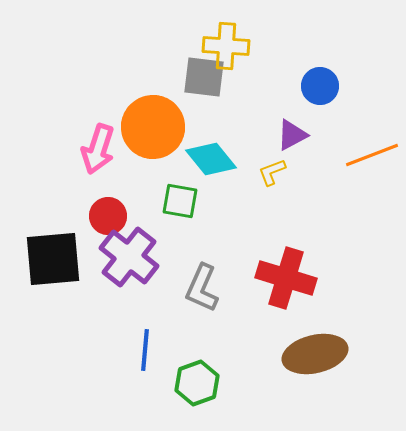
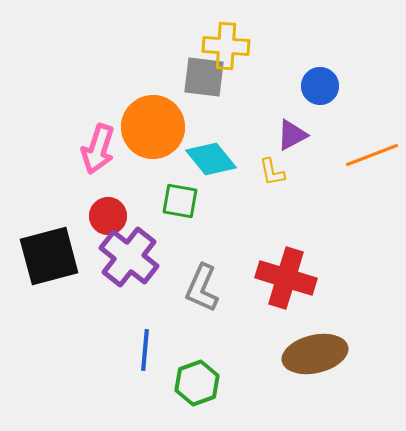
yellow L-shape: rotated 80 degrees counterclockwise
black square: moved 4 px left, 3 px up; rotated 10 degrees counterclockwise
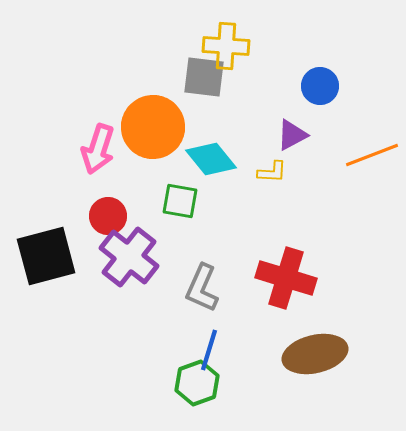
yellow L-shape: rotated 76 degrees counterclockwise
black square: moved 3 px left
blue line: moved 64 px right; rotated 12 degrees clockwise
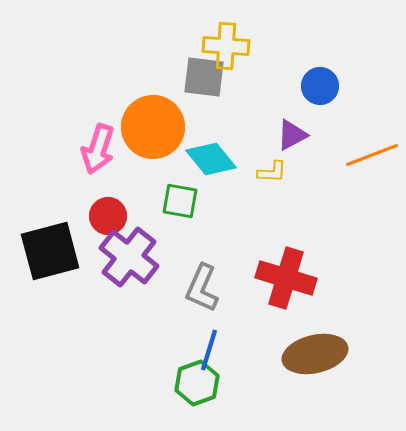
black square: moved 4 px right, 5 px up
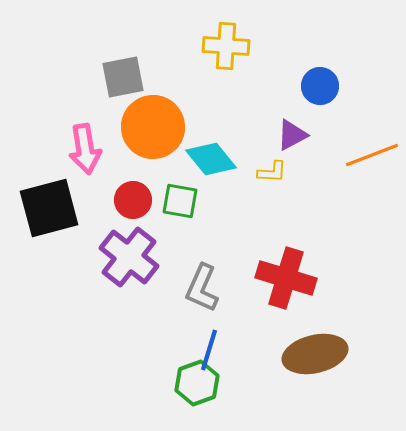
gray square: moved 81 px left; rotated 18 degrees counterclockwise
pink arrow: moved 13 px left; rotated 27 degrees counterclockwise
red circle: moved 25 px right, 16 px up
black square: moved 1 px left, 43 px up
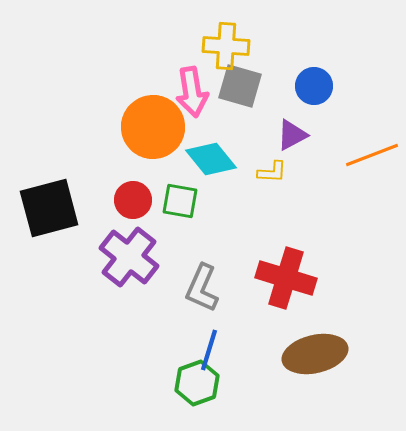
gray square: moved 117 px right, 9 px down; rotated 27 degrees clockwise
blue circle: moved 6 px left
pink arrow: moved 107 px right, 57 px up
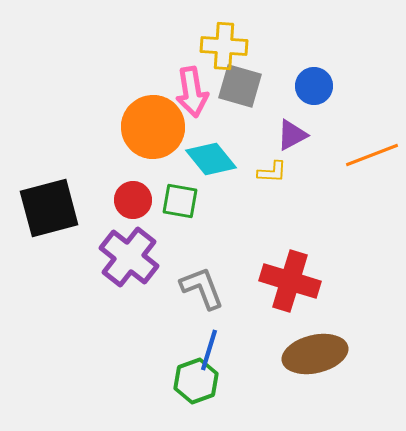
yellow cross: moved 2 px left
red cross: moved 4 px right, 3 px down
gray L-shape: rotated 135 degrees clockwise
green hexagon: moved 1 px left, 2 px up
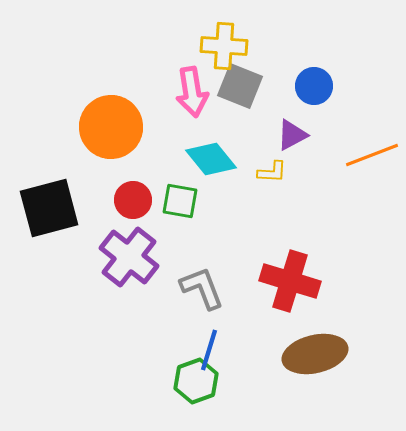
gray square: rotated 6 degrees clockwise
orange circle: moved 42 px left
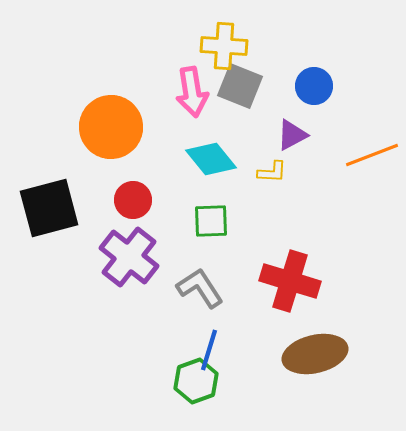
green square: moved 31 px right, 20 px down; rotated 12 degrees counterclockwise
gray L-shape: moved 2 px left; rotated 12 degrees counterclockwise
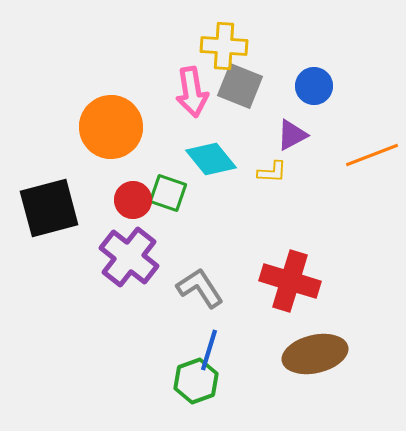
green square: moved 43 px left, 28 px up; rotated 21 degrees clockwise
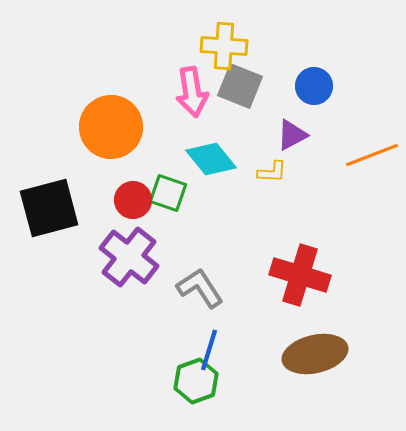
red cross: moved 10 px right, 6 px up
